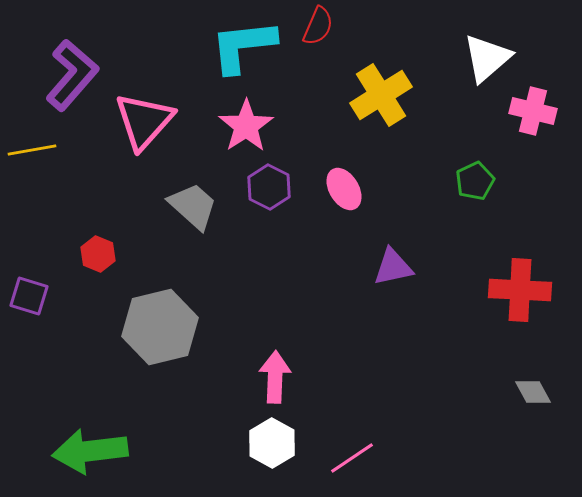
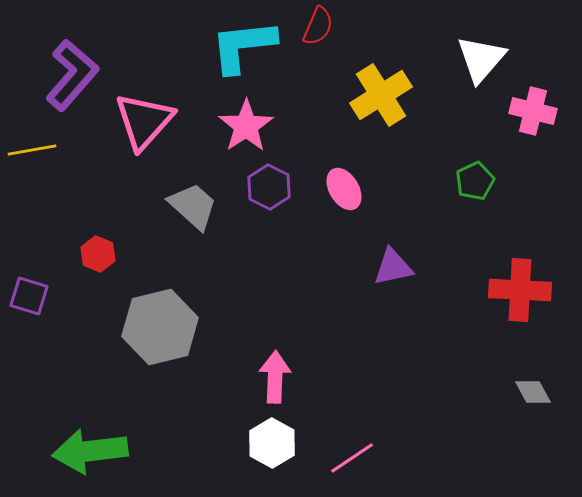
white triangle: moved 6 px left, 1 px down; rotated 8 degrees counterclockwise
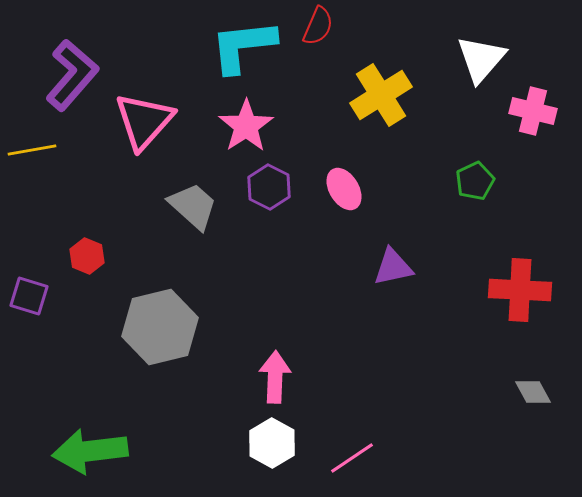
red hexagon: moved 11 px left, 2 px down
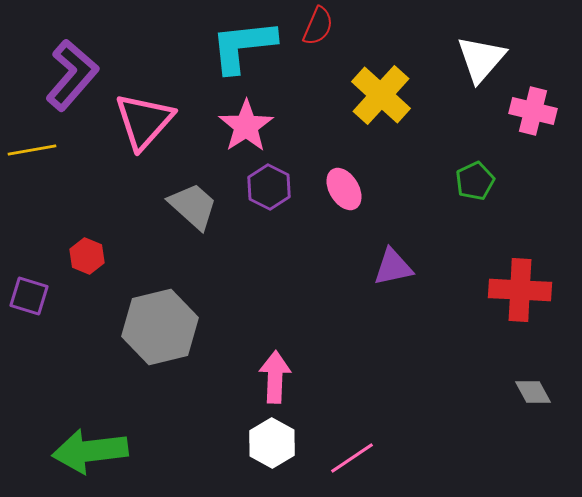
yellow cross: rotated 16 degrees counterclockwise
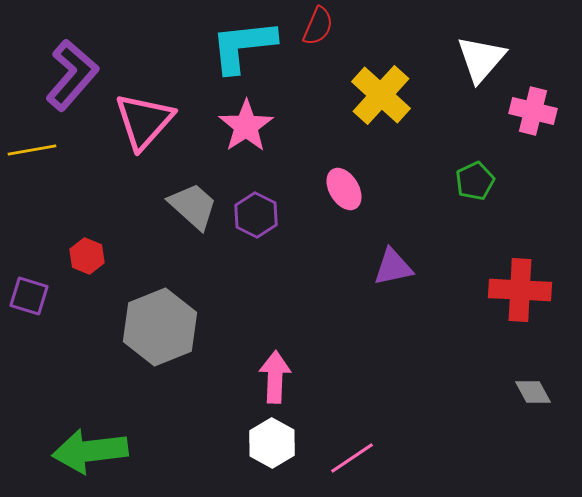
purple hexagon: moved 13 px left, 28 px down
gray hexagon: rotated 8 degrees counterclockwise
